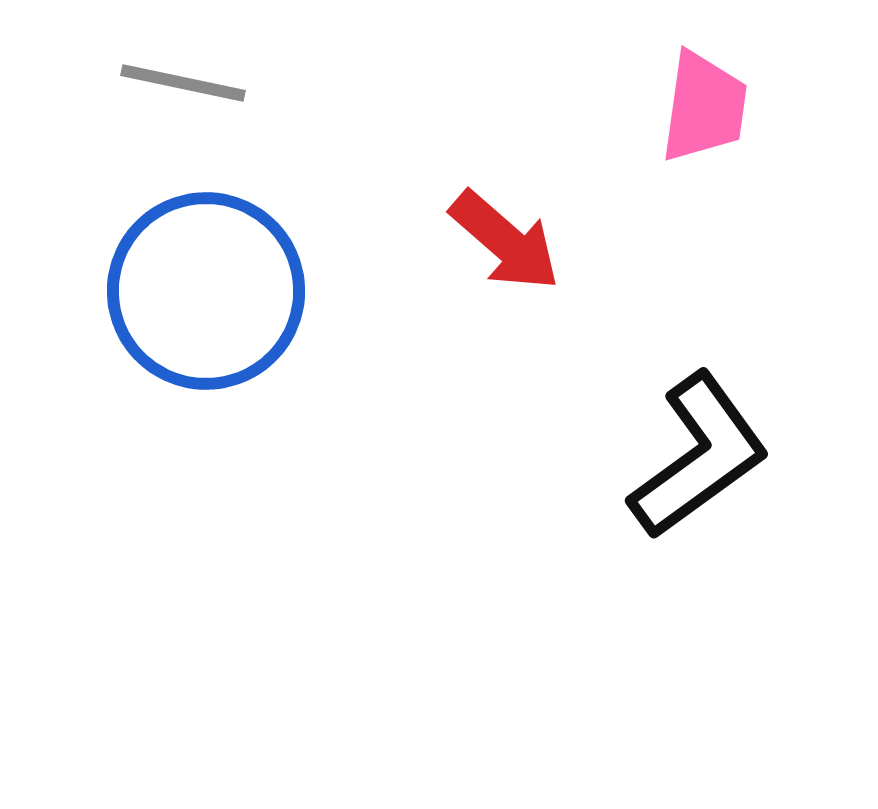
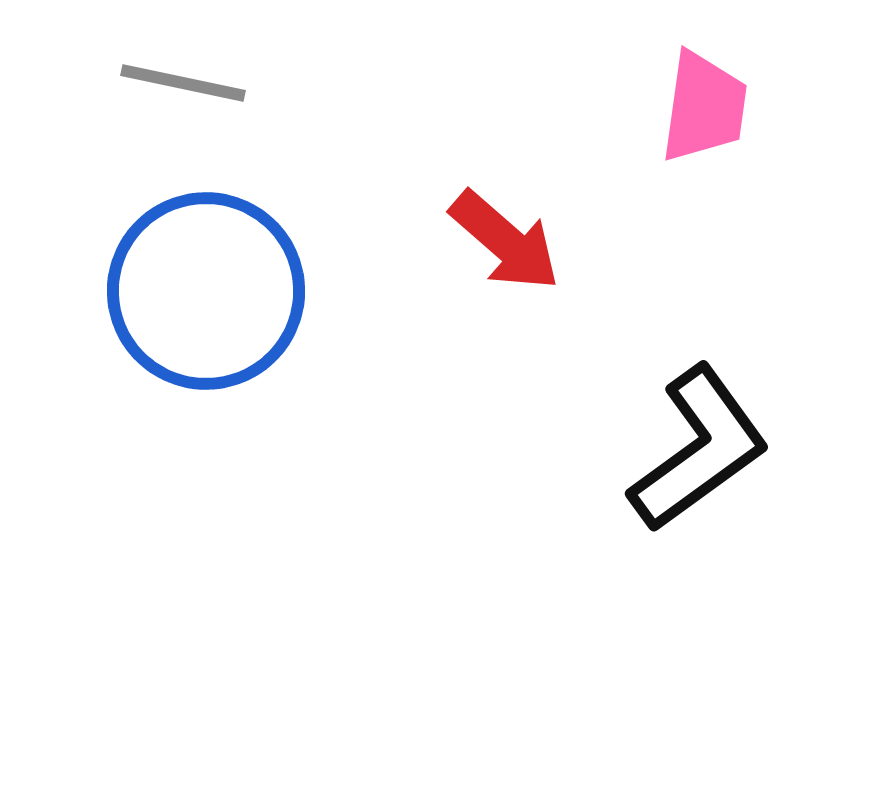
black L-shape: moved 7 px up
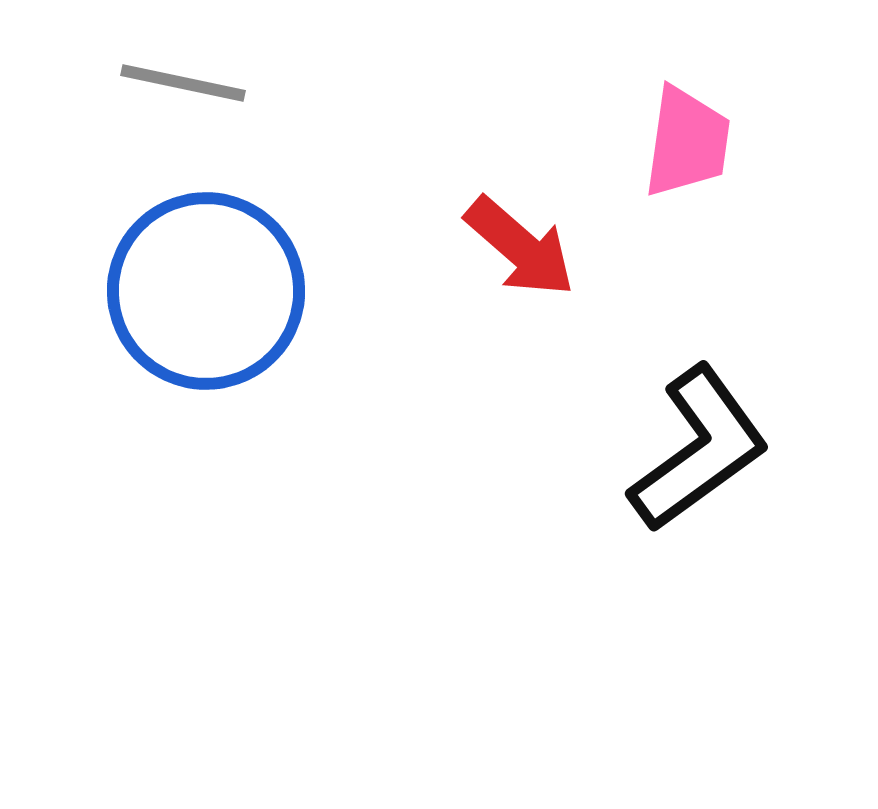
pink trapezoid: moved 17 px left, 35 px down
red arrow: moved 15 px right, 6 px down
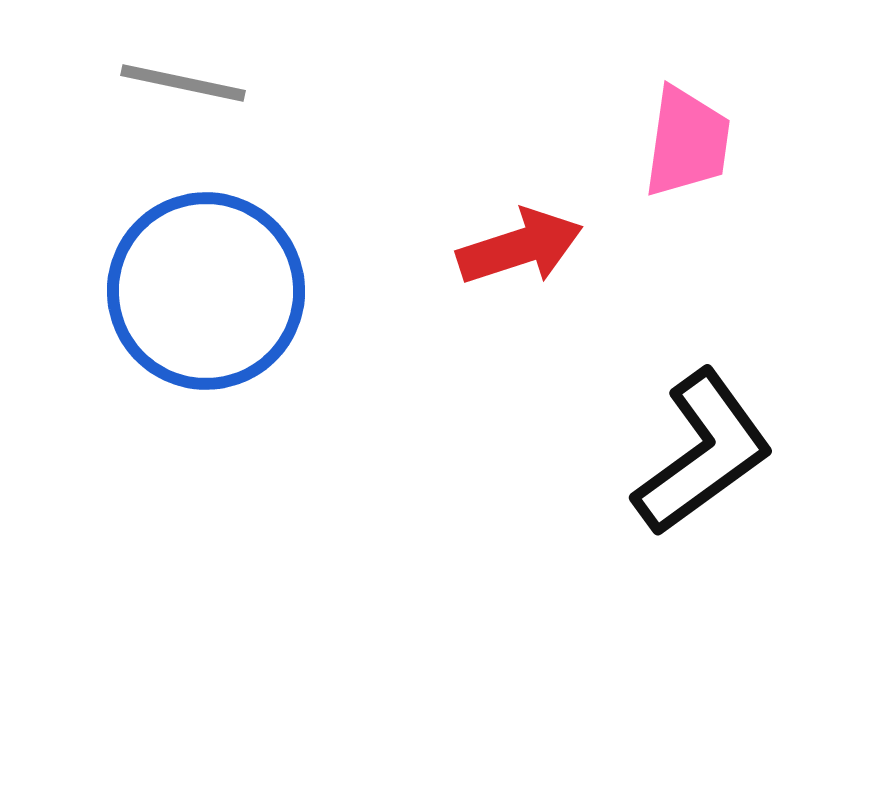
red arrow: rotated 59 degrees counterclockwise
black L-shape: moved 4 px right, 4 px down
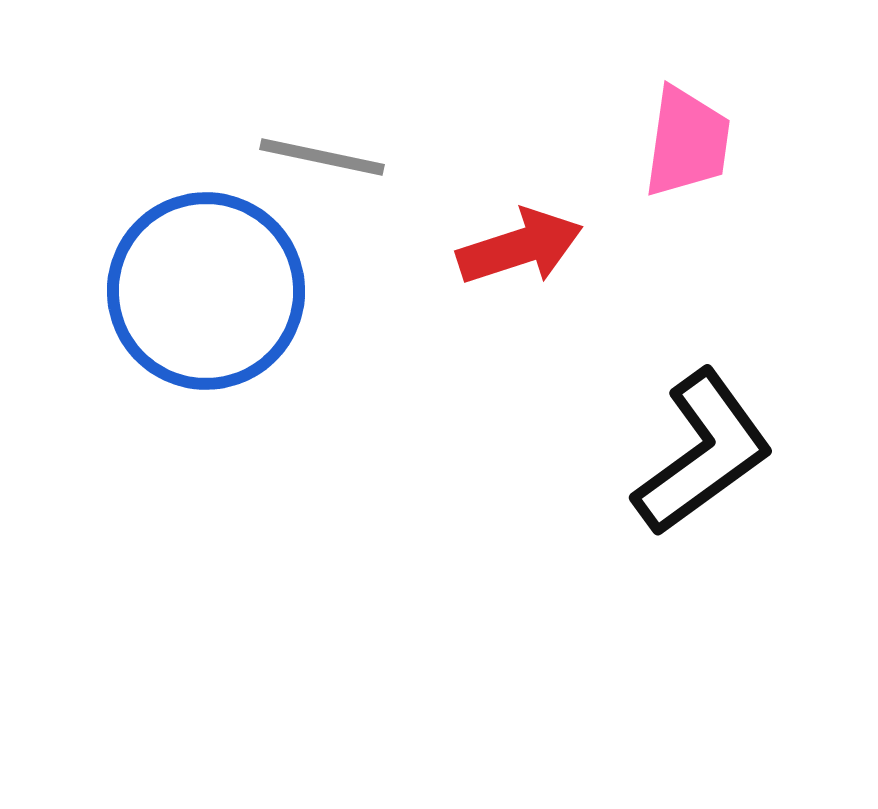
gray line: moved 139 px right, 74 px down
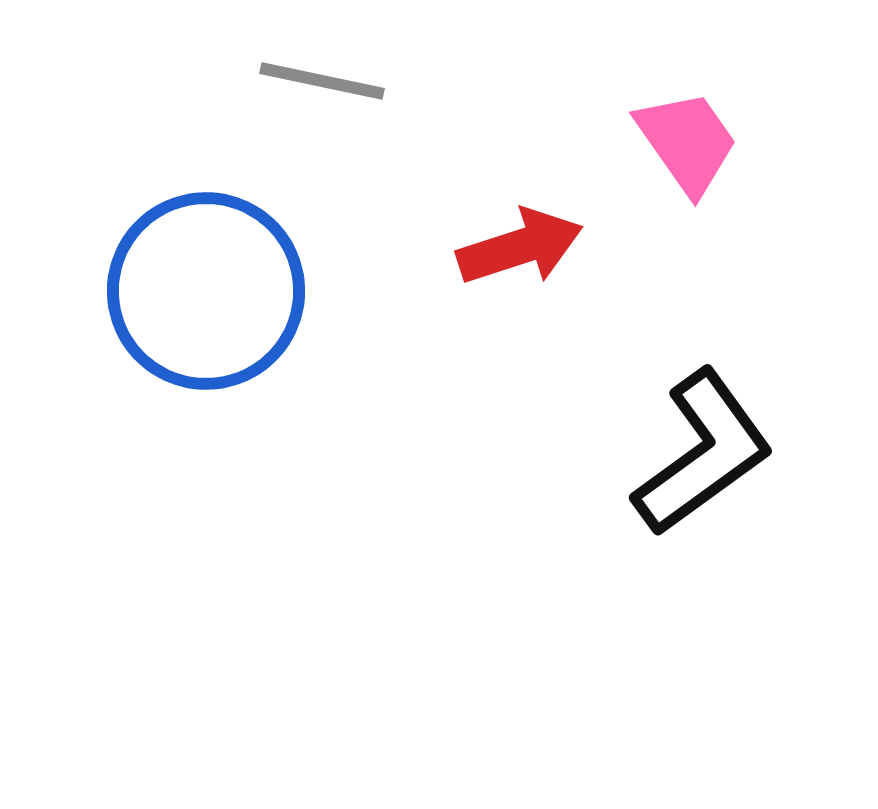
pink trapezoid: rotated 43 degrees counterclockwise
gray line: moved 76 px up
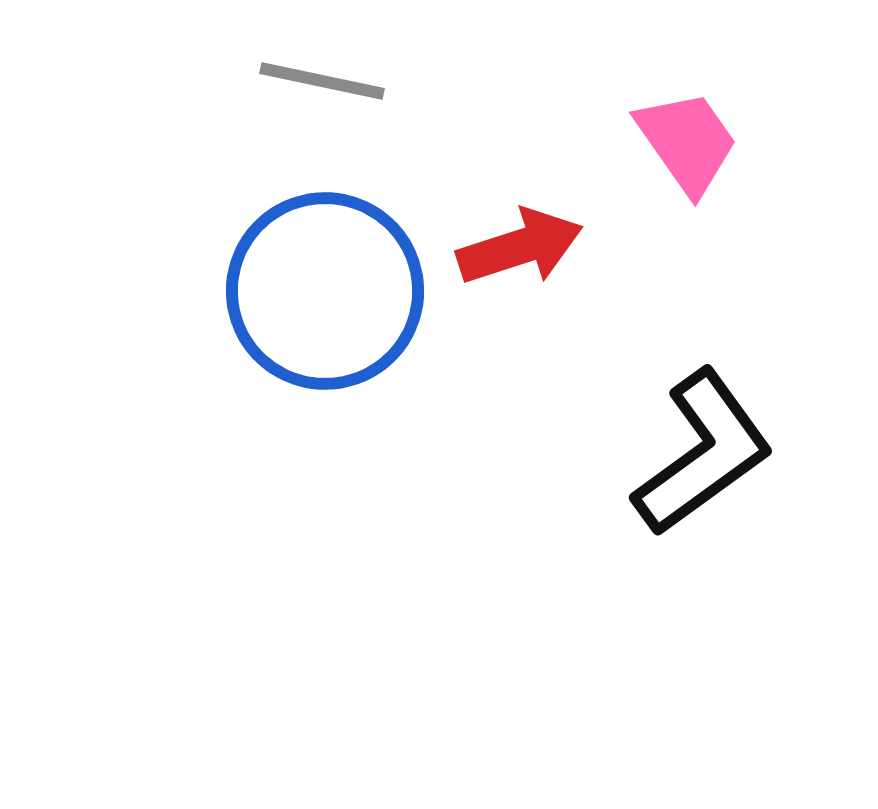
blue circle: moved 119 px right
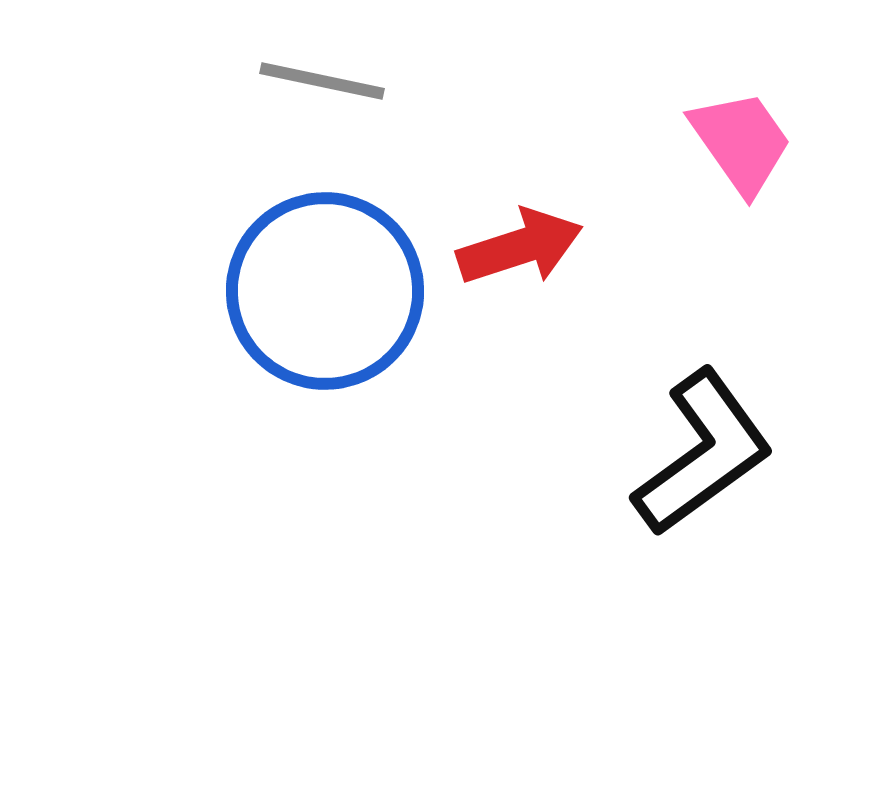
pink trapezoid: moved 54 px right
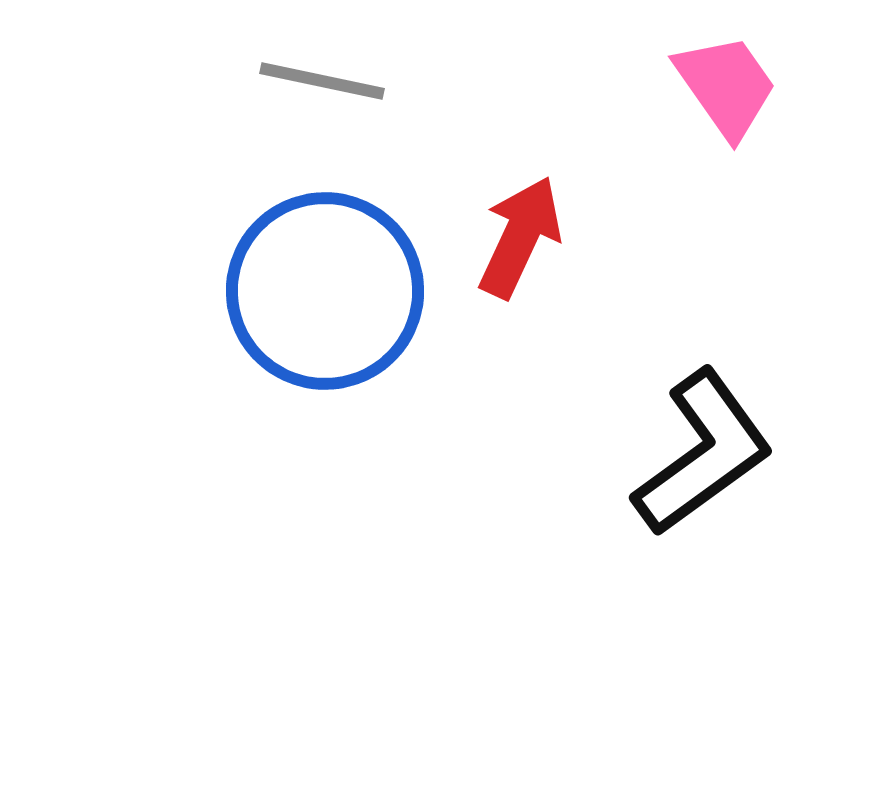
pink trapezoid: moved 15 px left, 56 px up
red arrow: moved 10 px up; rotated 47 degrees counterclockwise
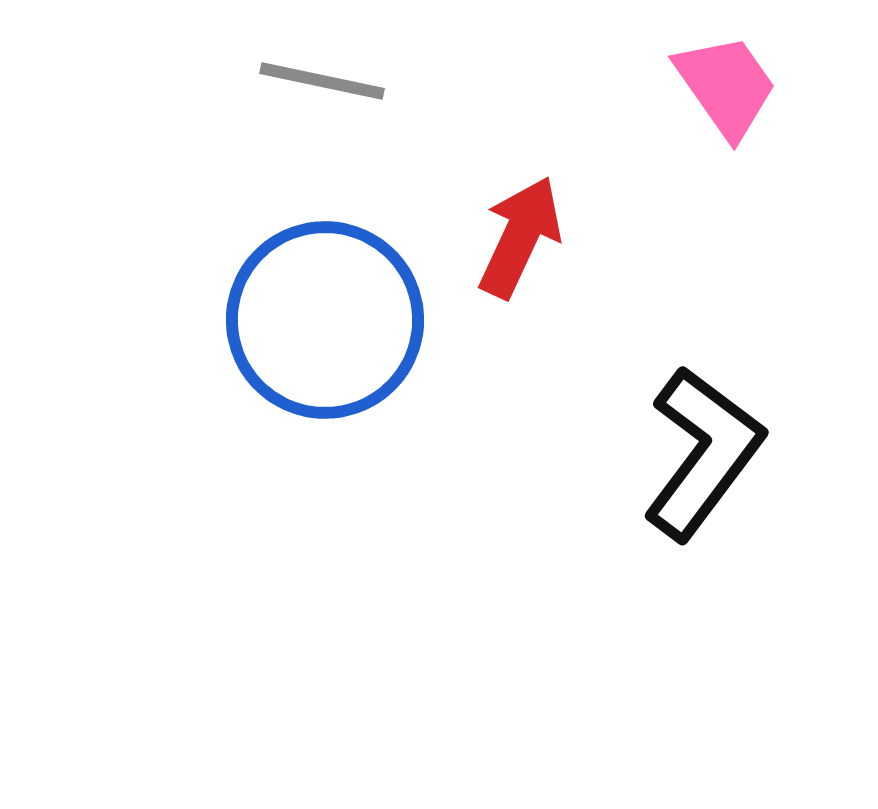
blue circle: moved 29 px down
black L-shape: rotated 17 degrees counterclockwise
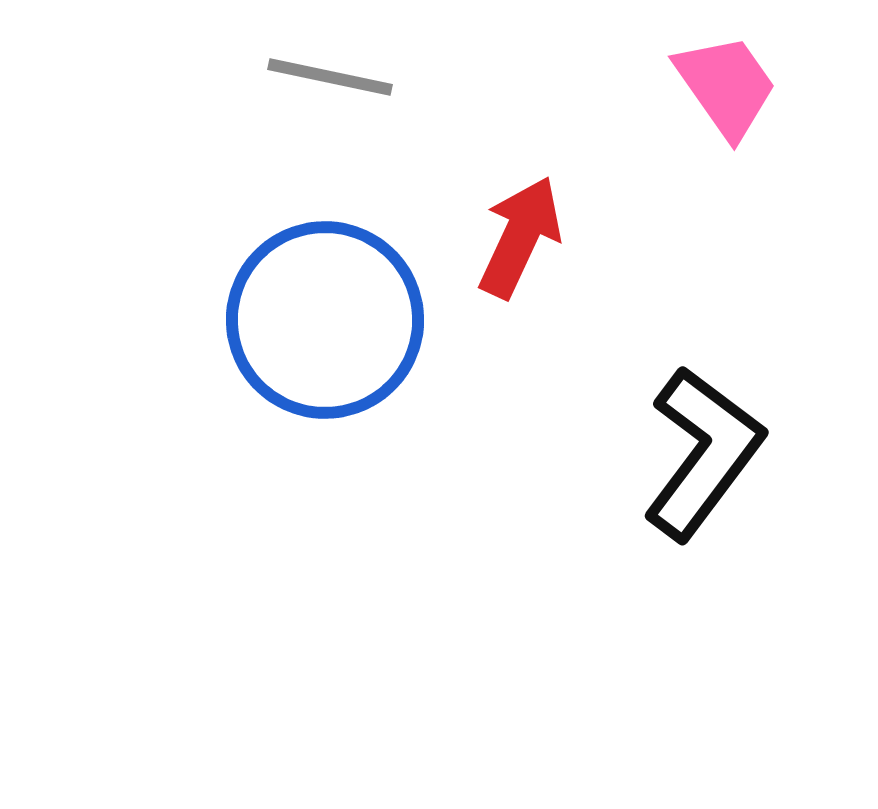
gray line: moved 8 px right, 4 px up
